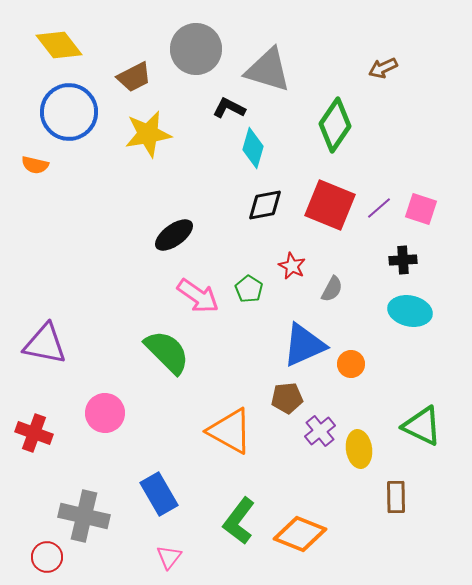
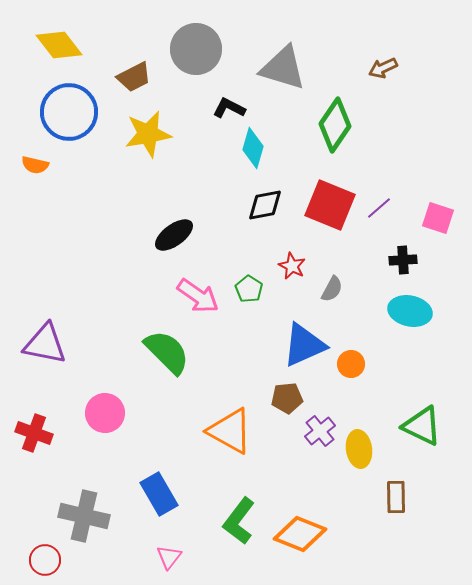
gray triangle: moved 15 px right, 2 px up
pink square: moved 17 px right, 9 px down
red circle: moved 2 px left, 3 px down
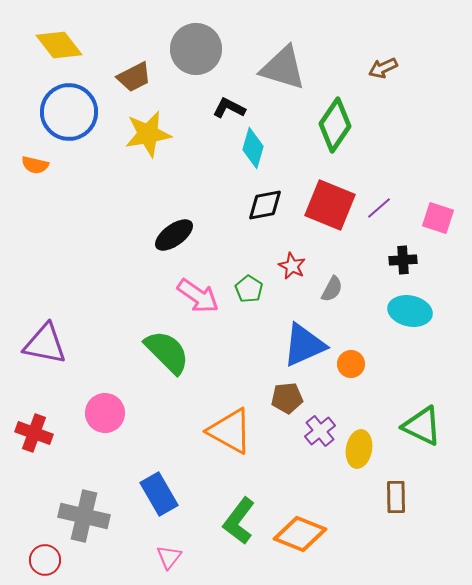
yellow ellipse: rotated 18 degrees clockwise
